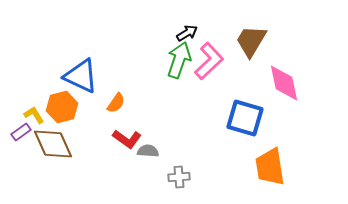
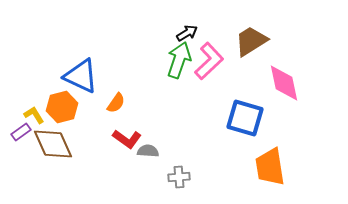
brown trapezoid: rotated 27 degrees clockwise
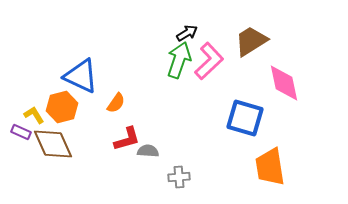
purple rectangle: rotated 60 degrees clockwise
red L-shape: rotated 52 degrees counterclockwise
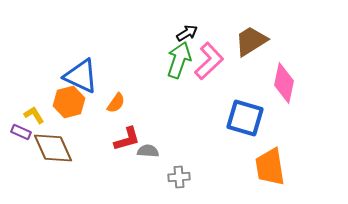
pink diamond: rotated 24 degrees clockwise
orange hexagon: moved 7 px right, 5 px up
brown diamond: moved 4 px down
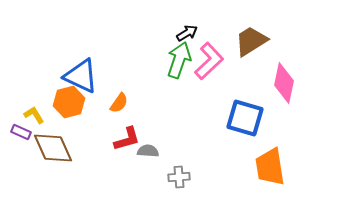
orange semicircle: moved 3 px right
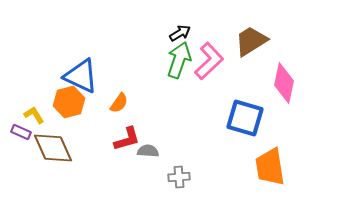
black arrow: moved 7 px left
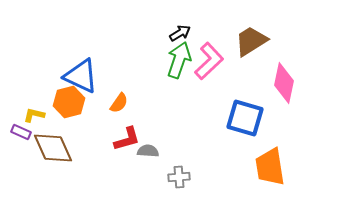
yellow L-shape: rotated 45 degrees counterclockwise
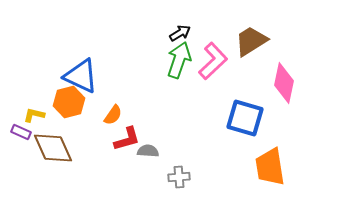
pink L-shape: moved 4 px right
orange semicircle: moved 6 px left, 12 px down
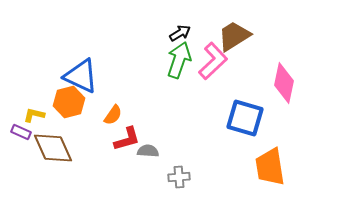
brown trapezoid: moved 17 px left, 5 px up
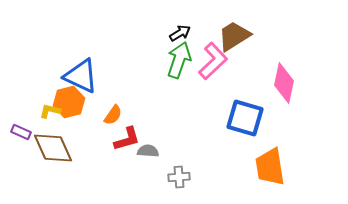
yellow L-shape: moved 16 px right, 4 px up
